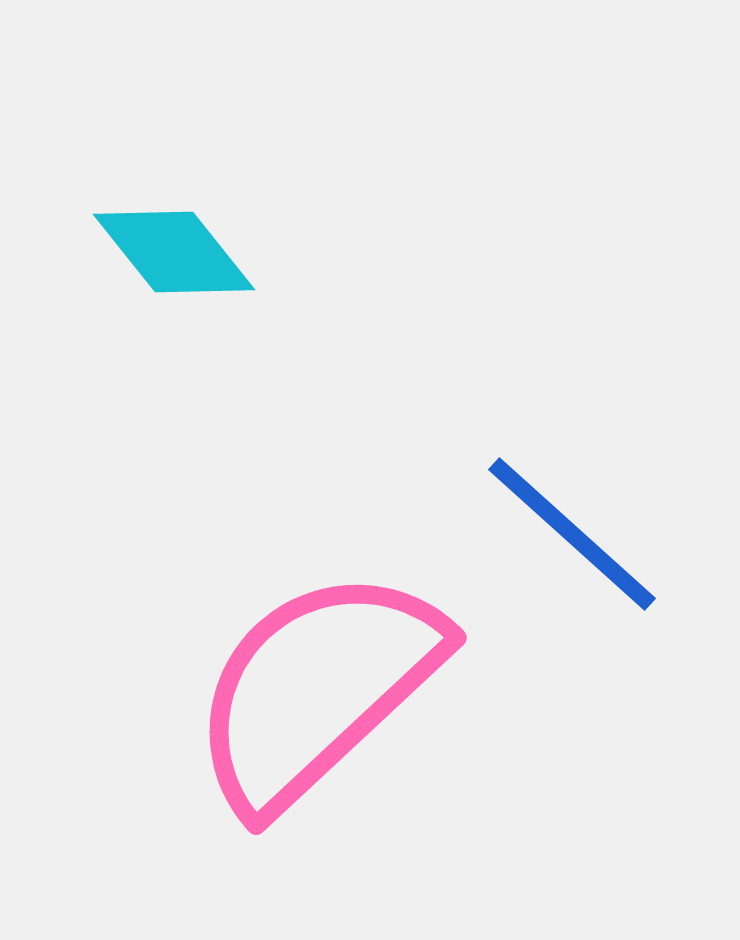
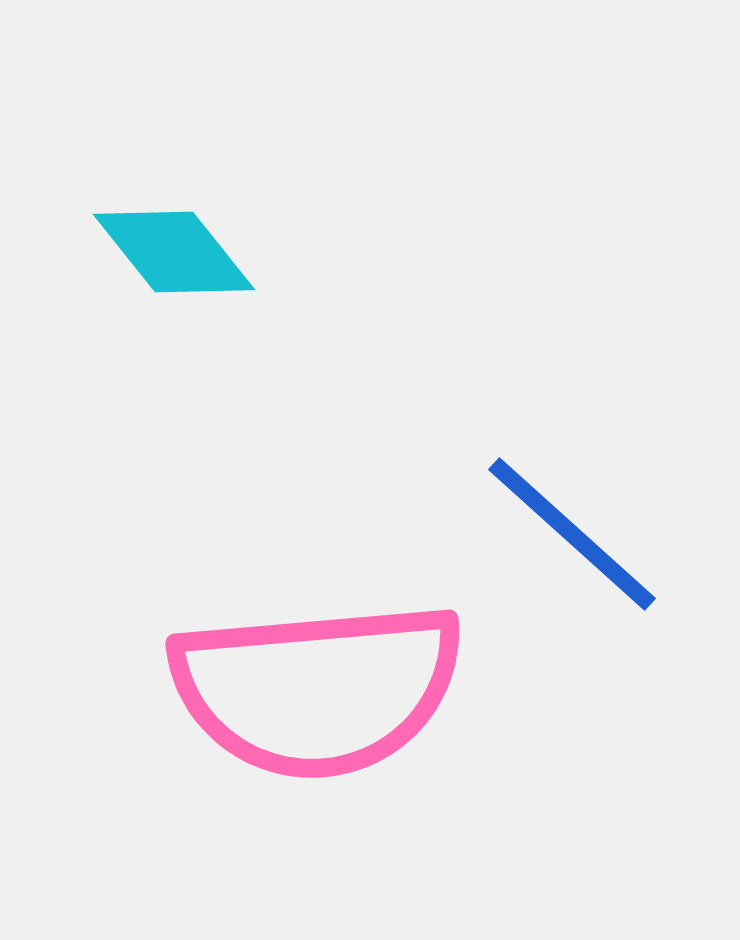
pink semicircle: rotated 142 degrees counterclockwise
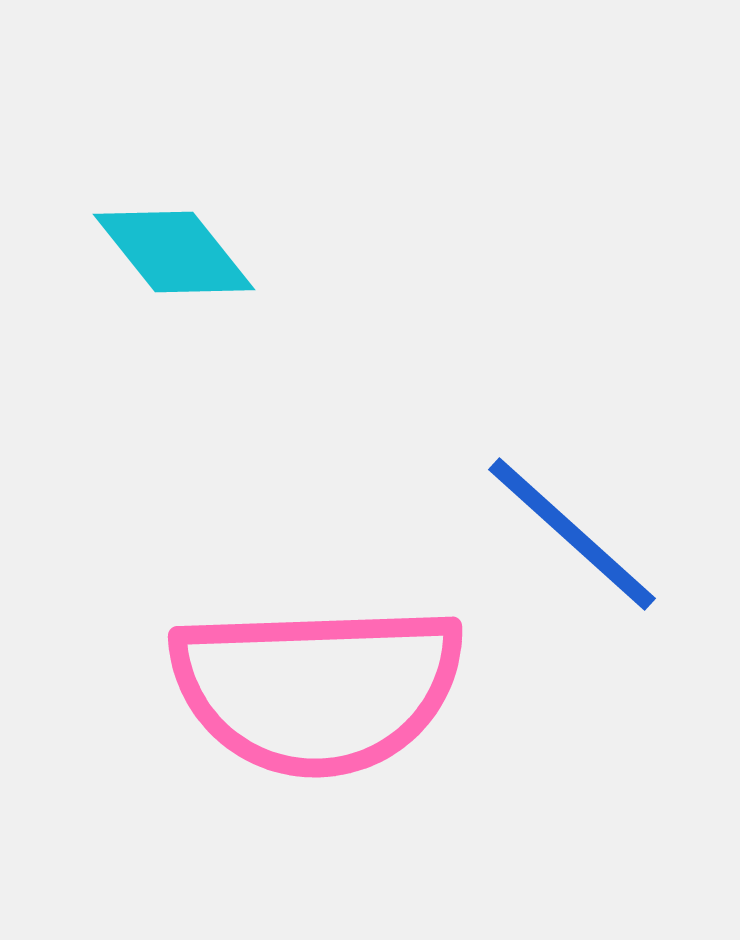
pink semicircle: rotated 3 degrees clockwise
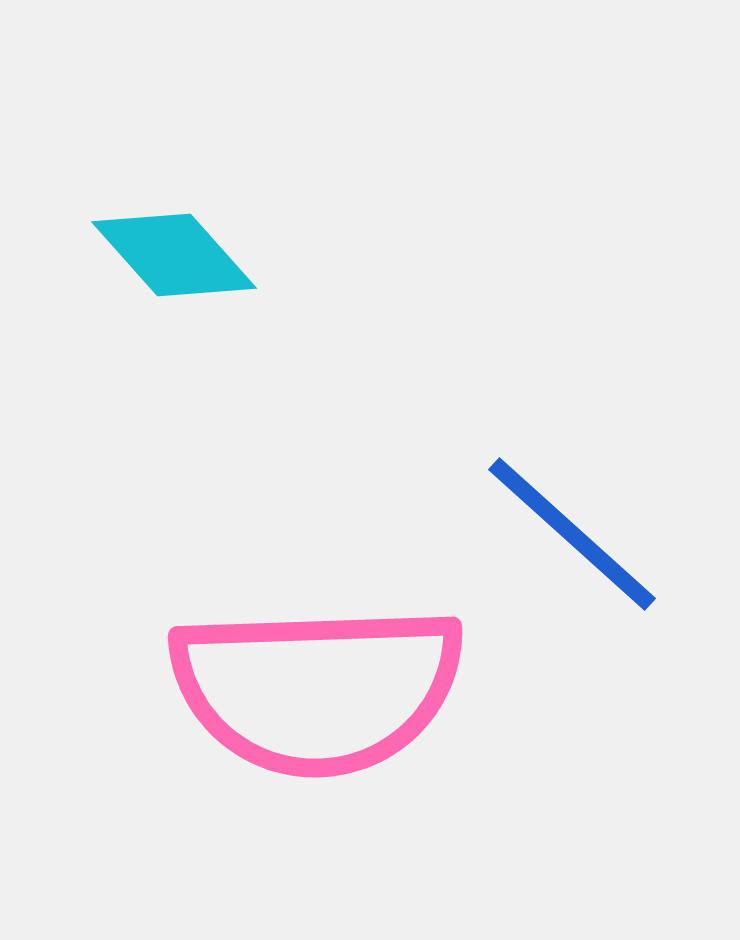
cyan diamond: moved 3 px down; rotated 3 degrees counterclockwise
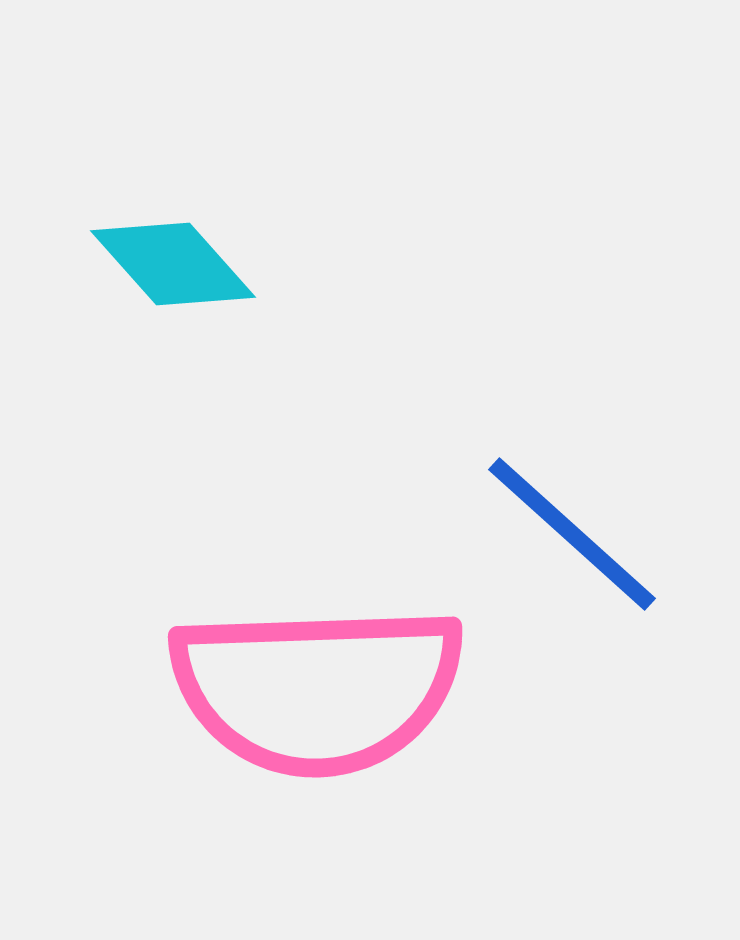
cyan diamond: moved 1 px left, 9 px down
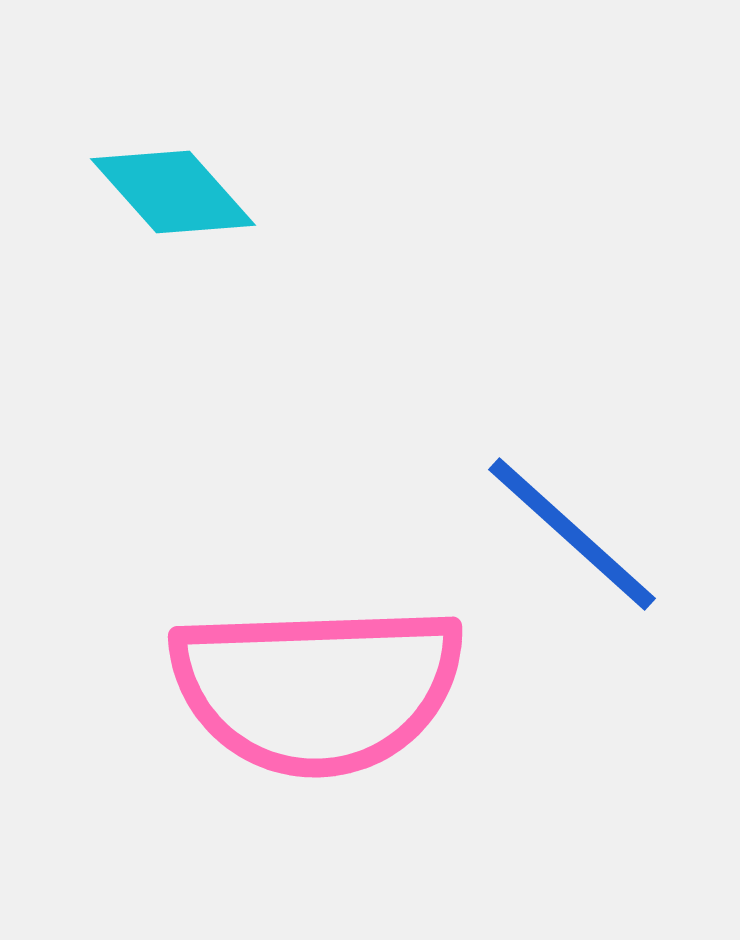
cyan diamond: moved 72 px up
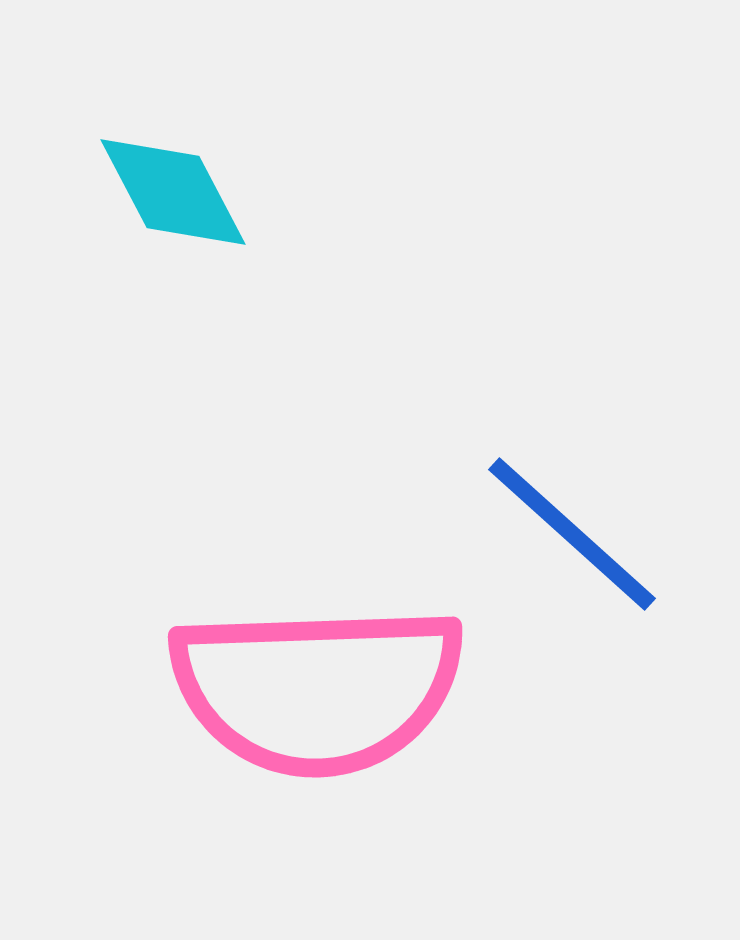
cyan diamond: rotated 14 degrees clockwise
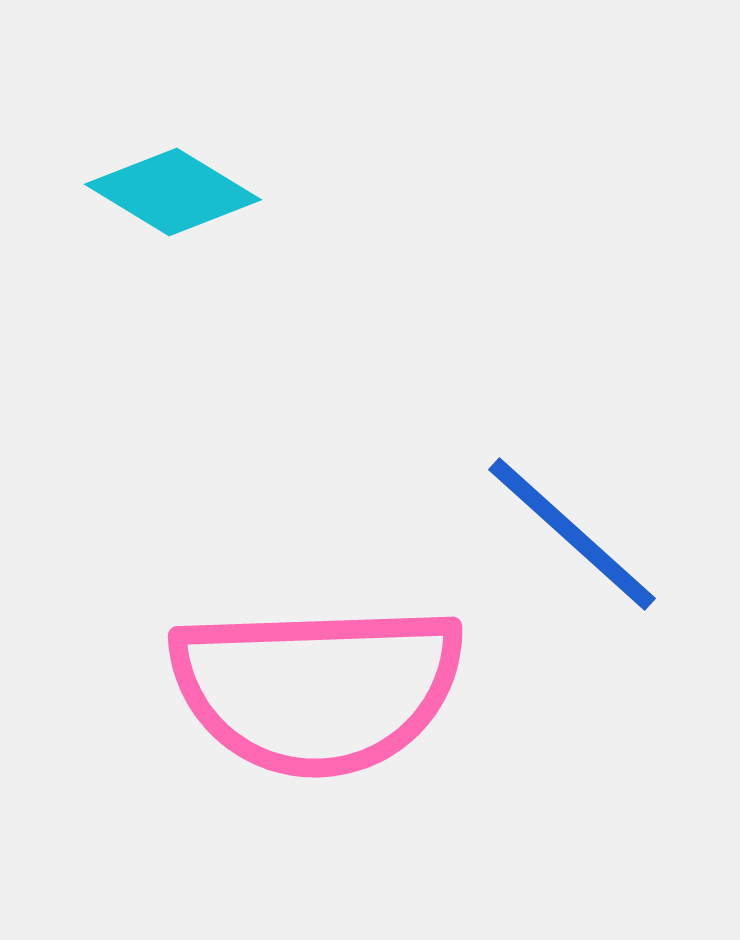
cyan diamond: rotated 31 degrees counterclockwise
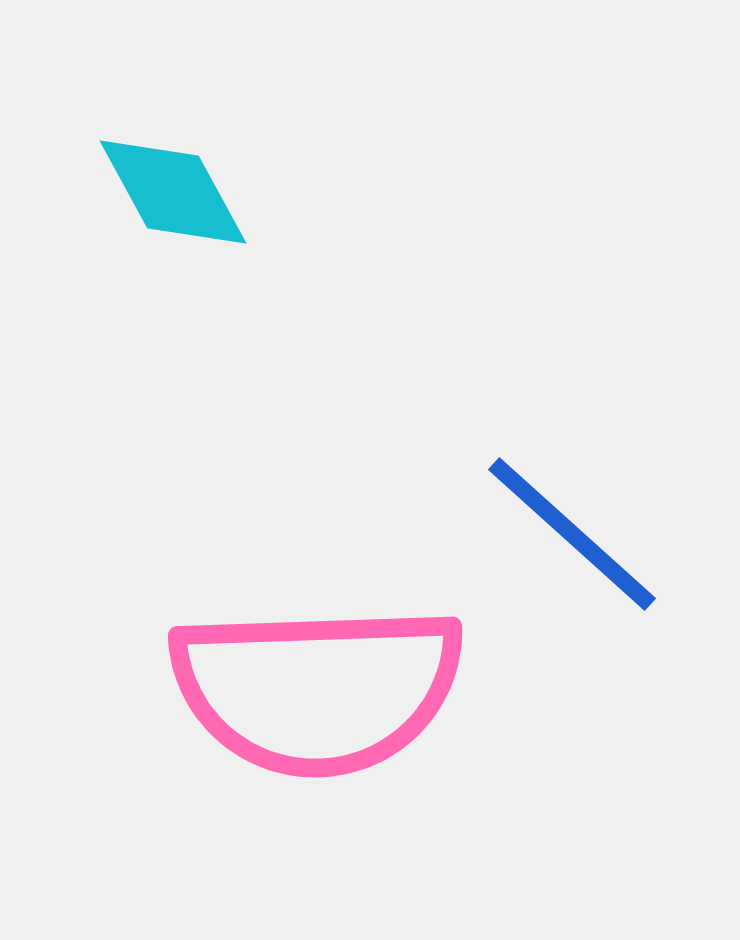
cyan diamond: rotated 30 degrees clockwise
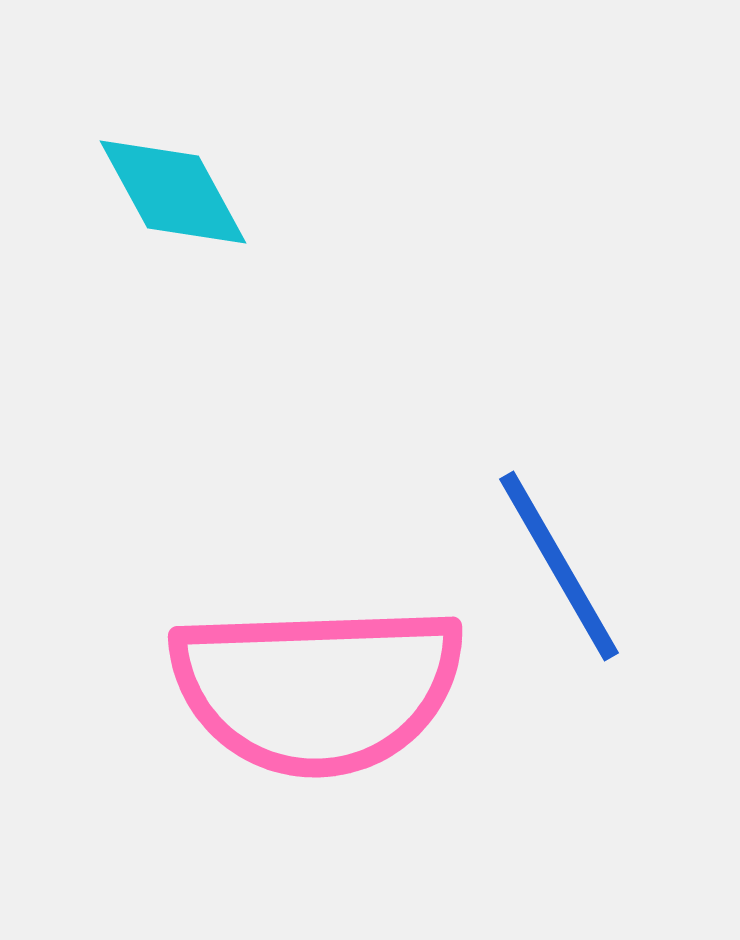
blue line: moved 13 px left, 32 px down; rotated 18 degrees clockwise
